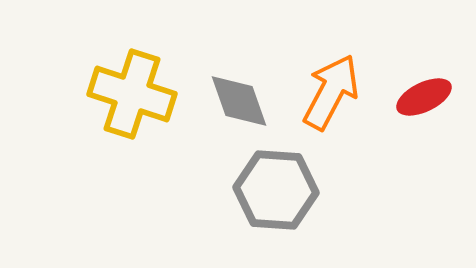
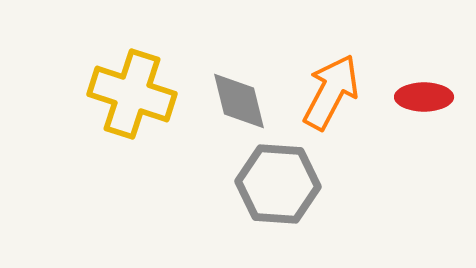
red ellipse: rotated 26 degrees clockwise
gray diamond: rotated 6 degrees clockwise
gray hexagon: moved 2 px right, 6 px up
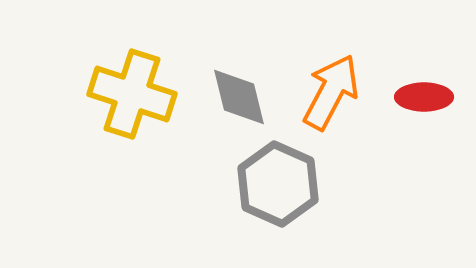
gray diamond: moved 4 px up
gray hexagon: rotated 20 degrees clockwise
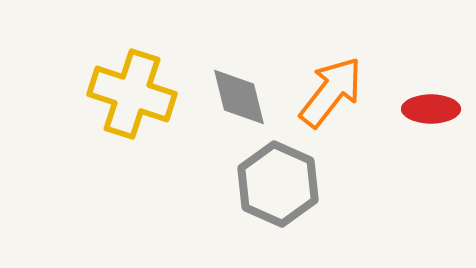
orange arrow: rotated 10 degrees clockwise
red ellipse: moved 7 px right, 12 px down
